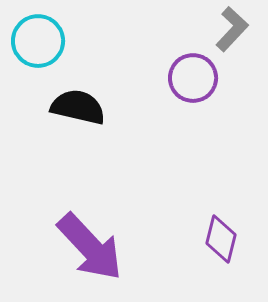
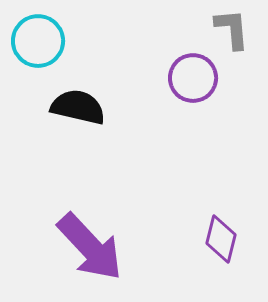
gray L-shape: rotated 48 degrees counterclockwise
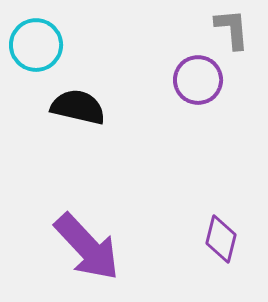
cyan circle: moved 2 px left, 4 px down
purple circle: moved 5 px right, 2 px down
purple arrow: moved 3 px left
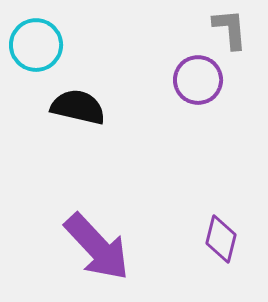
gray L-shape: moved 2 px left
purple arrow: moved 10 px right
